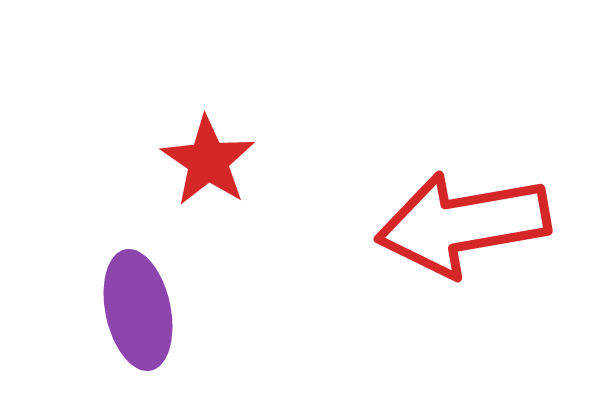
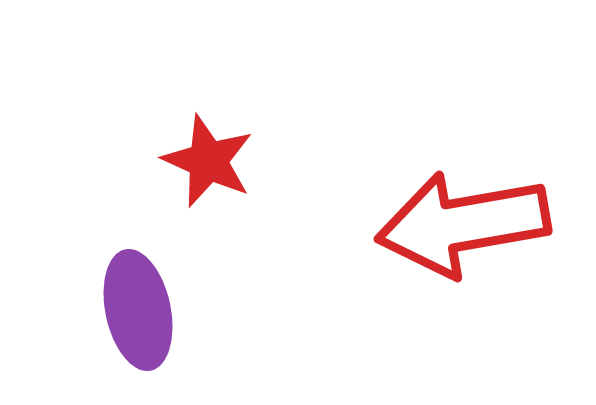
red star: rotated 10 degrees counterclockwise
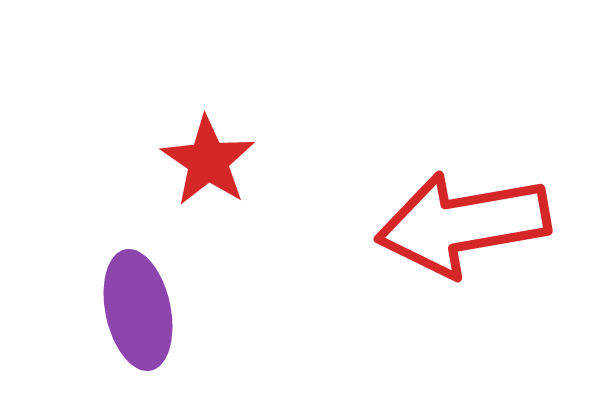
red star: rotated 10 degrees clockwise
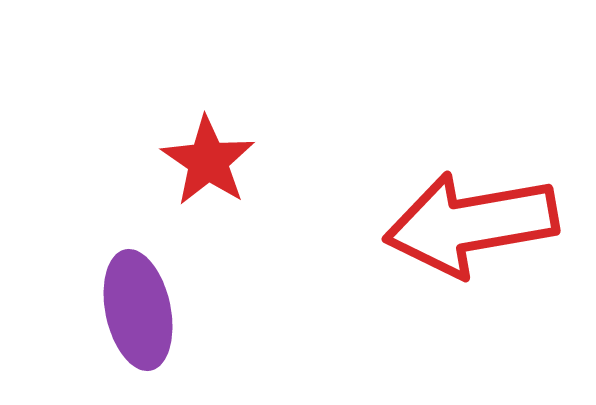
red arrow: moved 8 px right
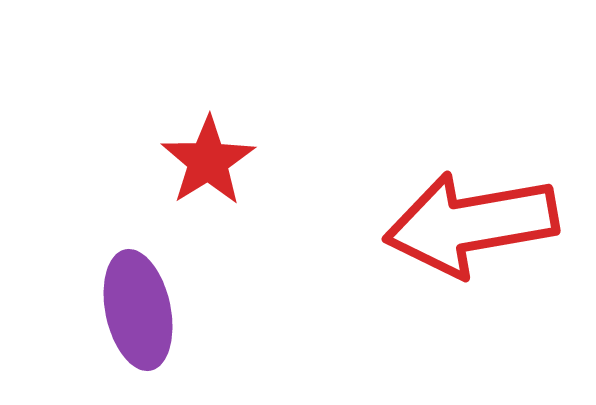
red star: rotated 6 degrees clockwise
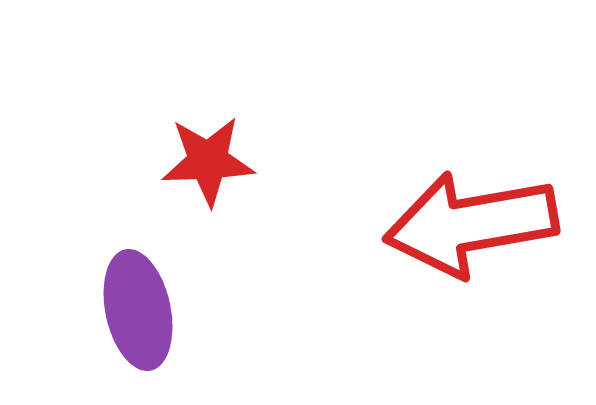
red star: rotated 30 degrees clockwise
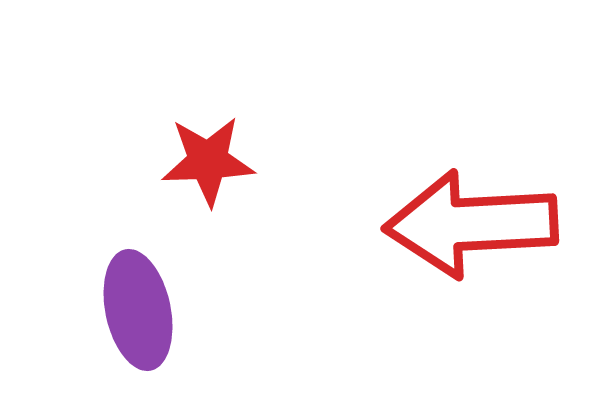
red arrow: rotated 7 degrees clockwise
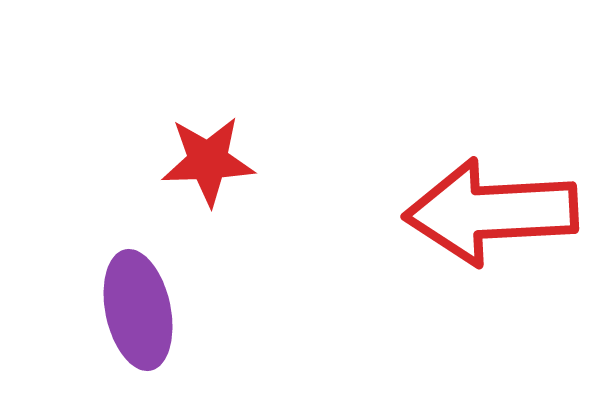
red arrow: moved 20 px right, 12 px up
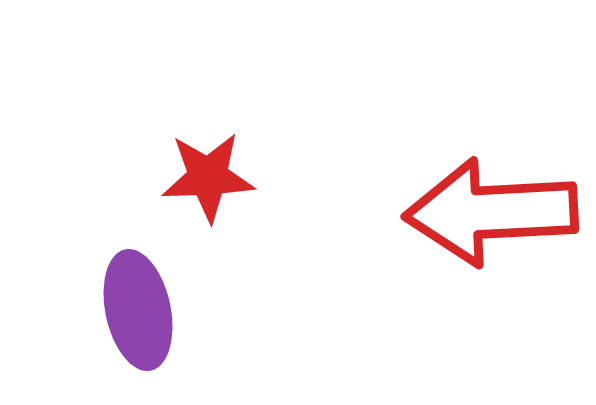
red star: moved 16 px down
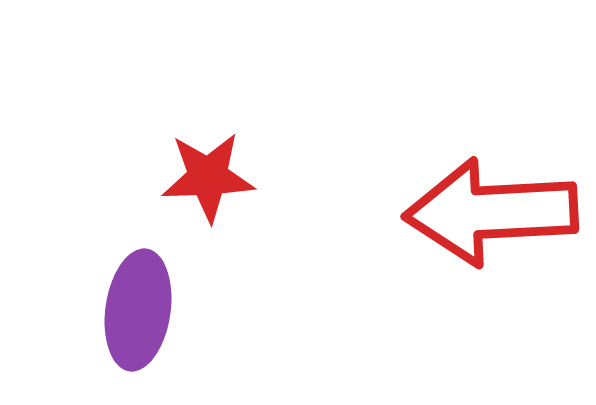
purple ellipse: rotated 20 degrees clockwise
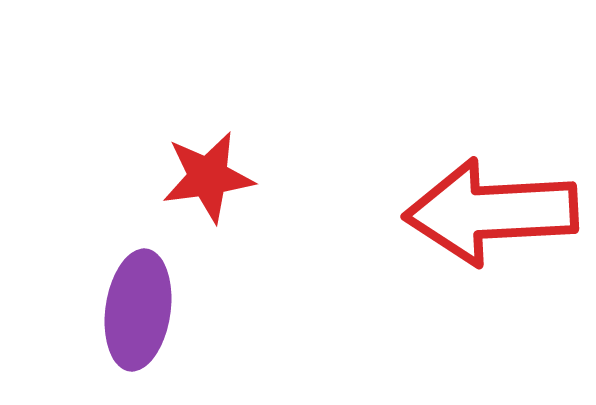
red star: rotated 6 degrees counterclockwise
